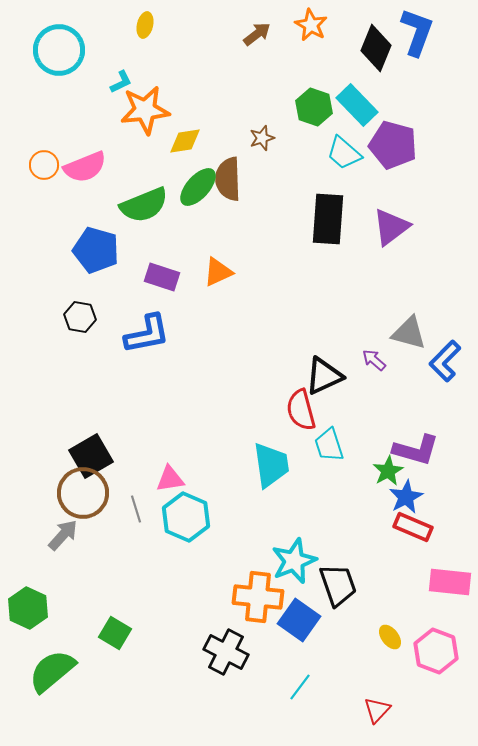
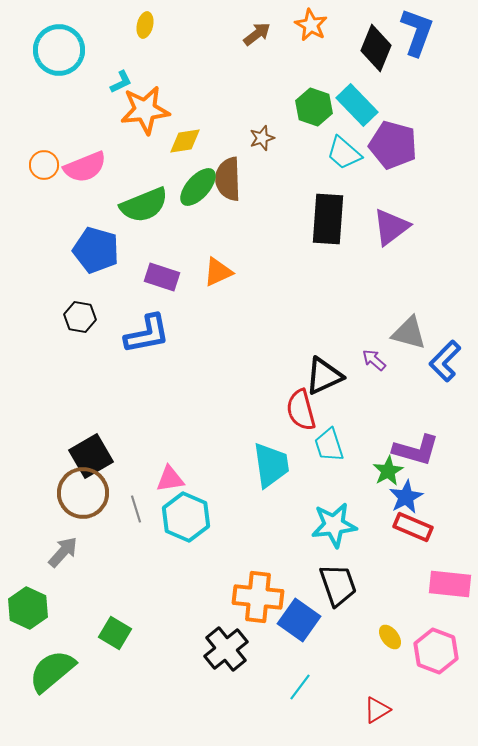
gray arrow at (63, 535): moved 17 px down
cyan star at (294, 561): moved 40 px right, 36 px up; rotated 15 degrees clockwise
pink rectangle at (450, 582): moved 2 px down
black cross at (226, 652): moved 3 px up; rotated 24 degrees clockwise
red triangle at (377, 710): rotated 16 degrees clockwise
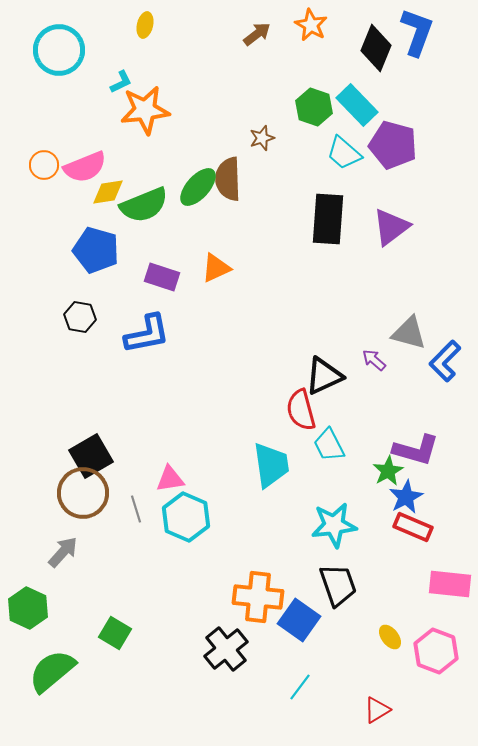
yellow diamond at (185, 141): moved 77 px left, 51 px down
orange triangle at (218, 272): moved 2 px left, 4 px up
cyan trapezoid at (329, 445): rotated 9 degrees counterclockwise
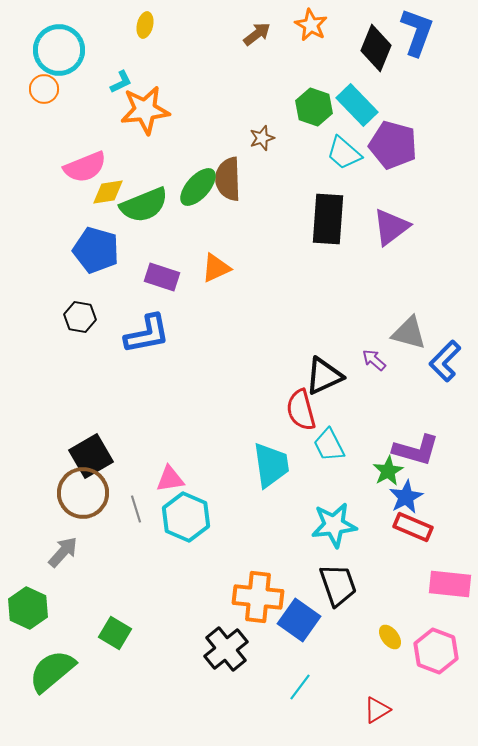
orange circle at (44, 165): moved 76 px up
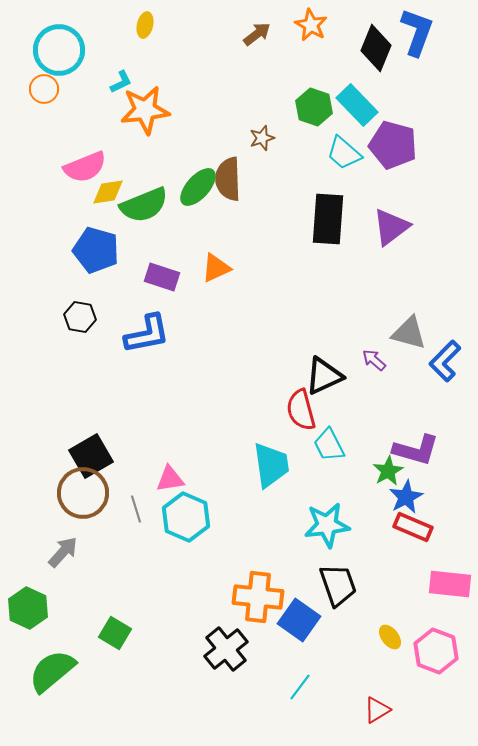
cyan star at (334, 525): moved 7 px left
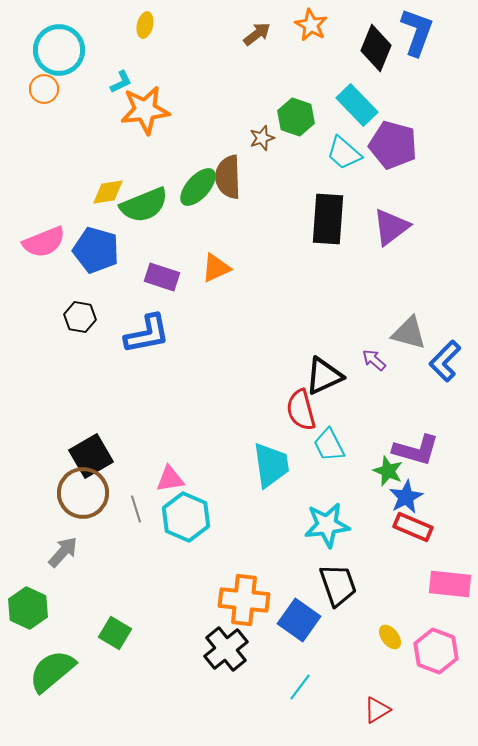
green hexagon at (314, 107): moved 18 px left, 10 px down
pink semicircle at (85, 167): moved 41 px left, 75 px down
brown semicircle at (228, 179): moved 2 px up
green star at (388, 471): rotated 20 degrees counterclockwise
orange cross at (258, 597): moved 14 px left, 3 px down
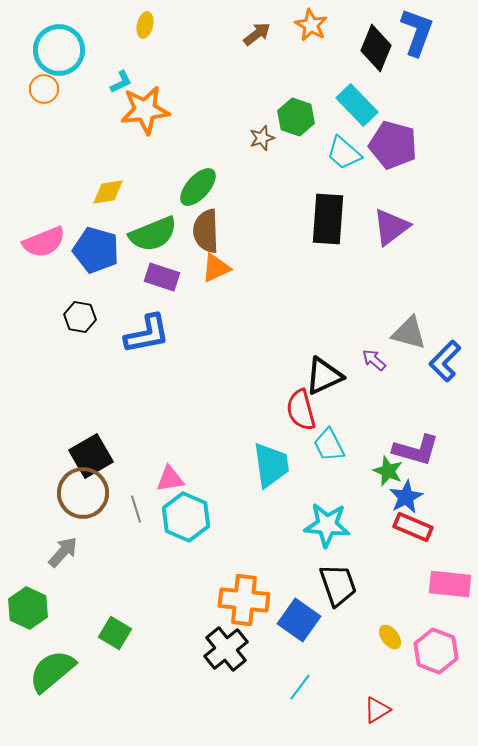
brown semicircle at (228, 177): moved 22 px left, 54 px down
green semicircle at (144, 205): moved 9 px right, 29 px down
cyan star at (327, 525): rotated 12 degrees clockwise
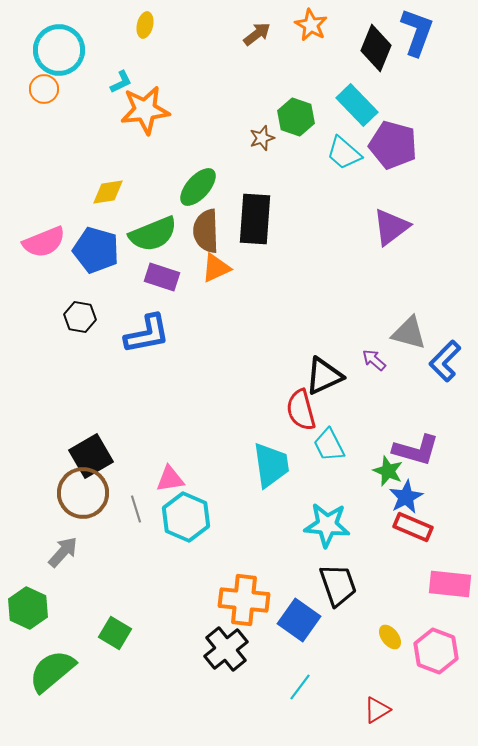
black rectangle at (328, 219): moved 73 px left
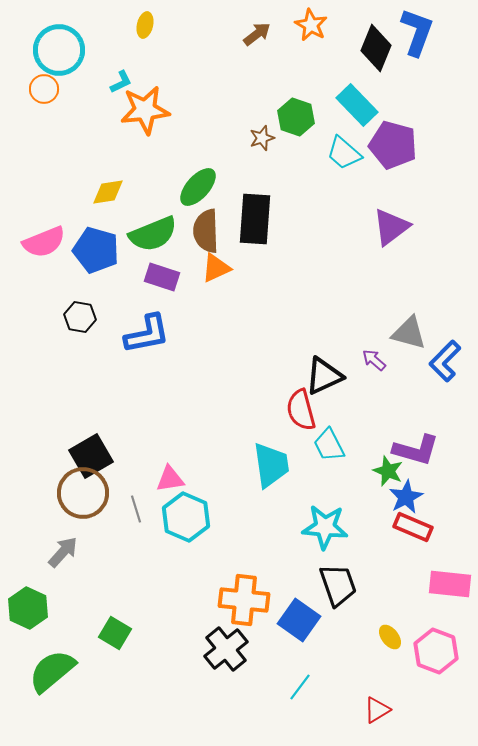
cyan star at (327, 525): moved 2 px left, 2 px down
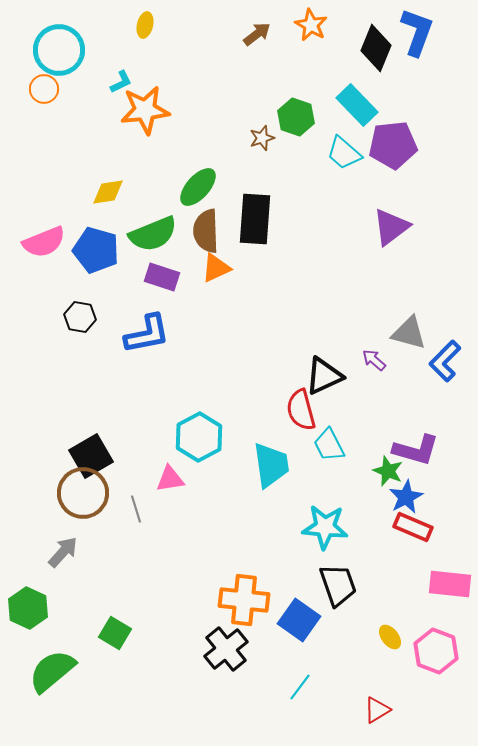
purple pentagon at (393, 145): rotated 21 degrees counterclockwise
cyan hexagon at (186, 517): moved 13 px right, 80 px up; rotated 9 degrees clockwise
